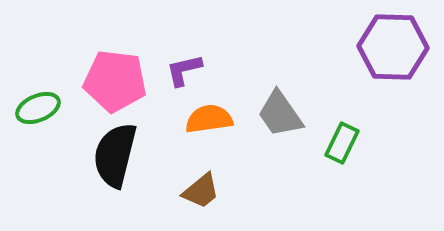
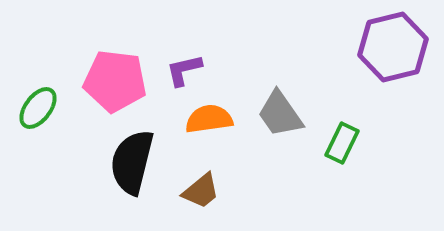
purple hexagon: rotated 16 degrees counterclockwise
green ellipse: rotated 30 degrees counterclockwise
black semicircle: moved 17 px right, 7 px down
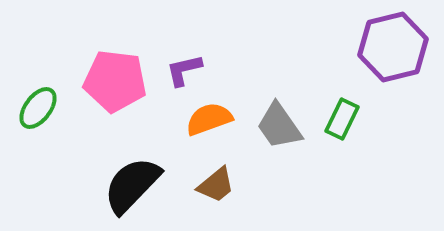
gray trapezoid: moved 1 px left, 12 px down
orange semicircle: rotated 12 degrees counterclockwise
green rectangle: moved 24 px up
black semicircle: moved 23 px down; rotated 30 degrees clockwise
brown trapezoid: moved 15 px right, 6 px up
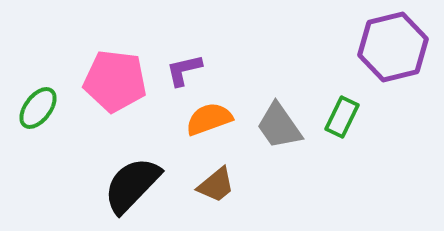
green rectangle: moved 2 px up
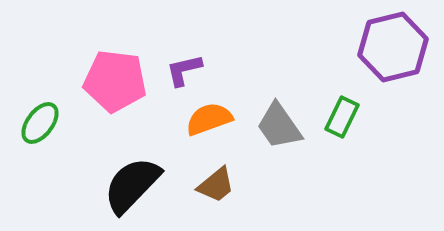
green ellipse: moved 2 px right, 15 px down
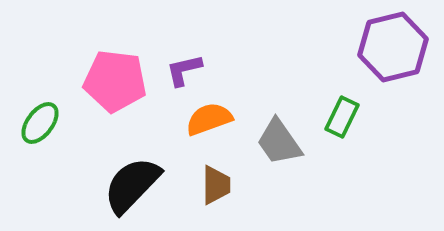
gray trapezoid: moved 16 px down
brown trapezoid: rotated 51 degrees counterclockwise
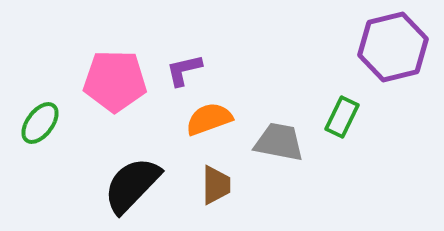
pink pentagon: rotated 6 degrees counterclockwise
gray trapezoid: rotated 136 degrees clockwise
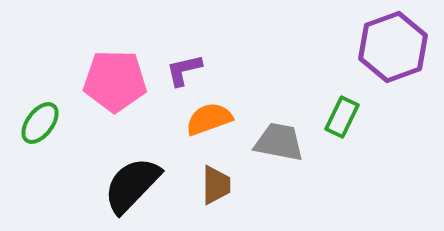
purple hexagon: rotated 6 degrees counterclockwise
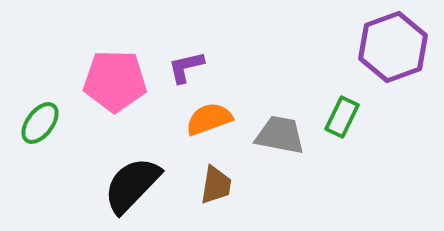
purple L-shape: moved 2 px right, 3 px up
gray trapezoid: moved 1 px right, 7 px up
brown trapezoid: rotated 9 degrees clockwise
